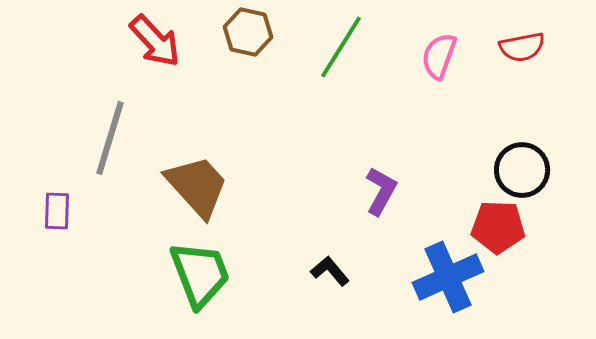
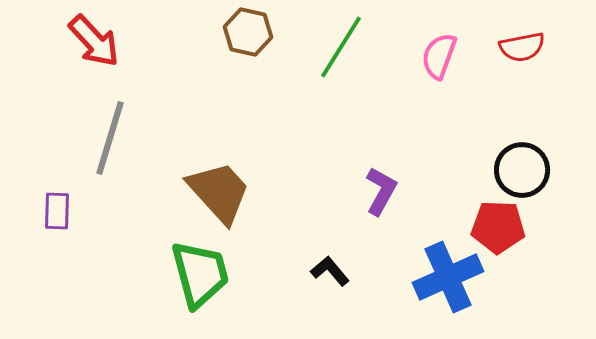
red arrow: moved 61 px left
brown trapezoid: moved 22 px right, 6 px down
green trapezoid: rotated 6 degrees clockwise
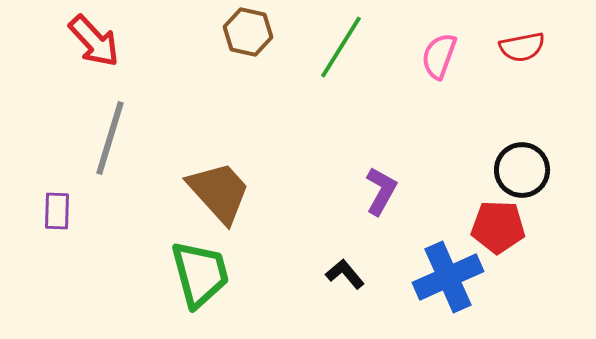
black L-shape: moved 15 px right, 3 px down
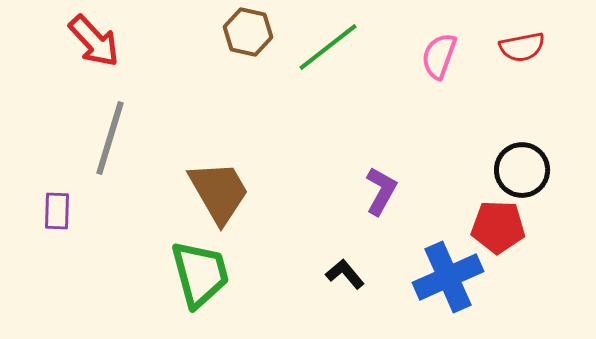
green line: moved 13 px left; rotated 20 degrees clockwise
brown trapezoid: rotated 12 degrees clockwise
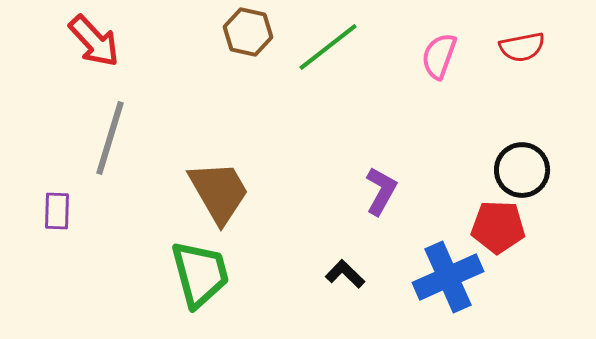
black L-shape: rotated 6 degrees counterclockwise
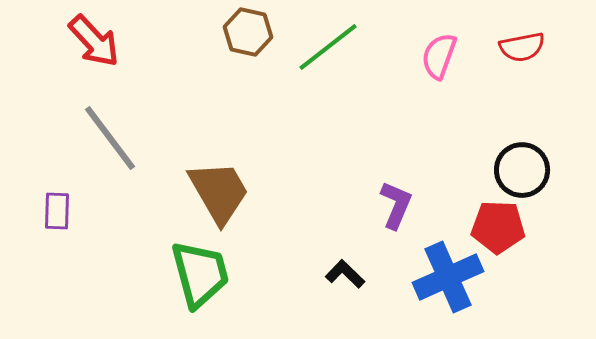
gray line: rotated 54 degrees counterclockwise
purple L-shape: moved 15 px right, 14 px down; rotated 6 degrees counterclockwise
